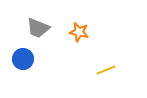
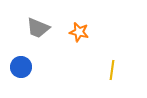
blue circle: moved 2 px left, 8 px down
yellow line: moved 6 px right; rotated 60 degrees counterclockwise
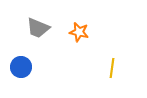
yellow line: moved 2 px up
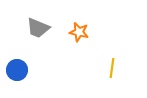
blue circle: moved 4 px left, 3 px down
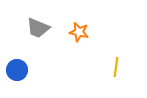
yellow line: moved 4 px right, 1 px up
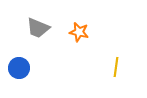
blue circle: moved 2 px right, 2 px up
